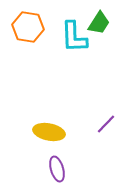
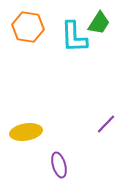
yellow ellipse: moved 23 px left; rotated 20 degrees counterclockwise
purple ellipse: moved 2 px right, 4 px up
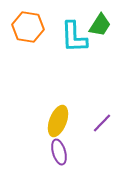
green trapezoid: moved 1 px right, 2 px down
purple line: moved 4 px left, 1 px up
yellow ellipse: moved 32 px right, 11 px up; rotated 60 degrees counterclockwise
purple ellipse: moved 13 px up
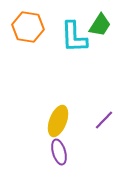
purple line: moved 2 px right, 3 px up
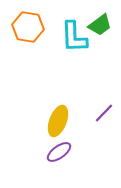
green trapezoid: rotated 20 degrees clockwise
purple line: moved 7 px up
purple ellipse: rotated 70 degrees clockwise
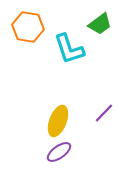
green trapezoid: moved 1 px up
cyan L-shape: moved 5 px left, 12 px down; rotated 16 degrees counterclockwise
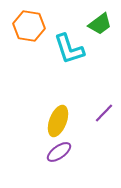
orange hexagon: moved 1 px right, 1 px up
